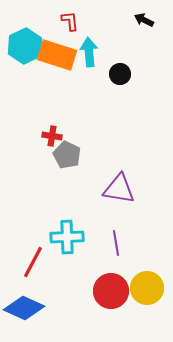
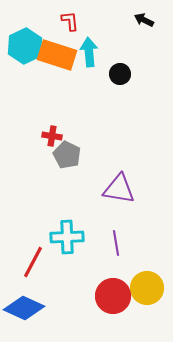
red circle: moved 2 px right, 5 px down
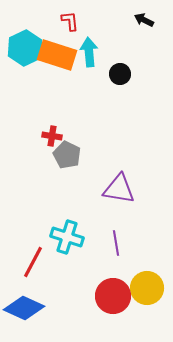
cyan hexagon: moved 2 px down
cyan cross: rotated 20 degrees clockwise
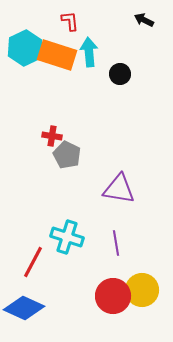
yellow circle: moved 5 px left, 2 px down
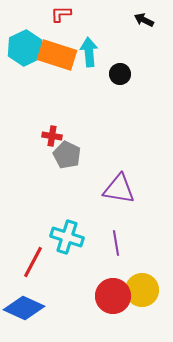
red L-shape: moved 9 px left, 7 px up; rotated 85 degrees counterclockwise
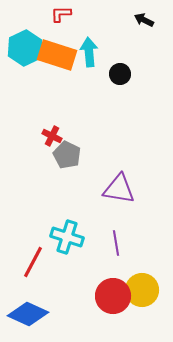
red cross: rotated 18 degrees clockwise
blue diamond: moved 4 px right, 6 px down
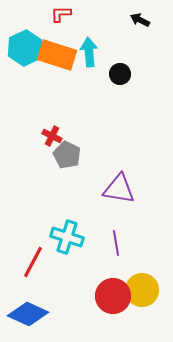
black arrow: moved 4 px left
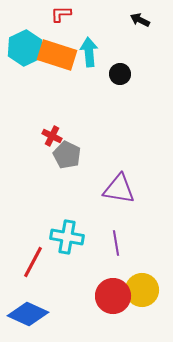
cyan cross: rotated 8 degrees counterclockwise
